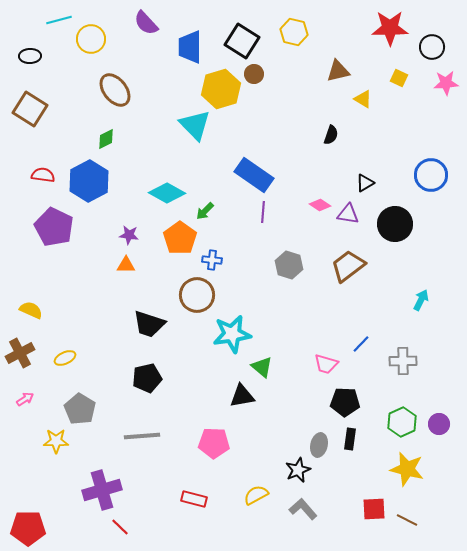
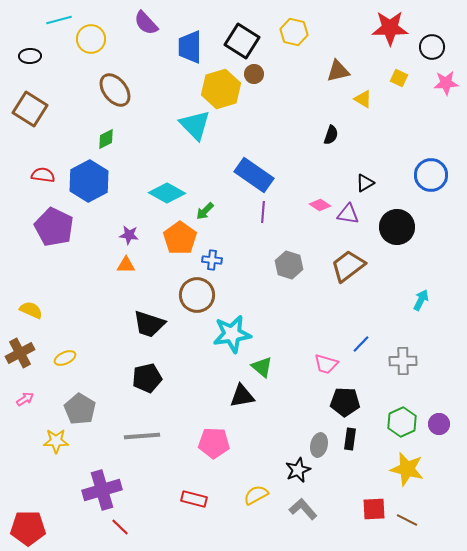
black circle at (395, 224): moved 2 px right, 3 px down
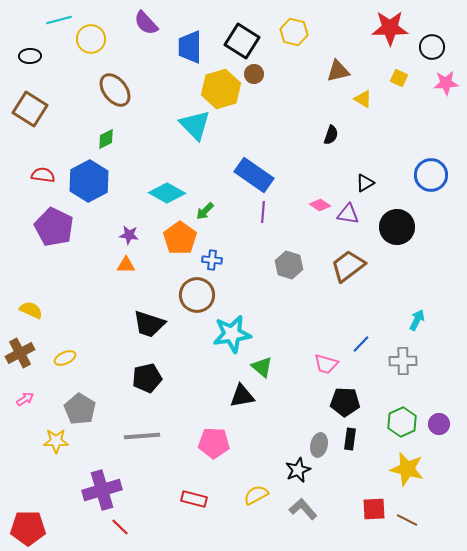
cyan arrow at (421, 300): moved 4 px left, 20 px down
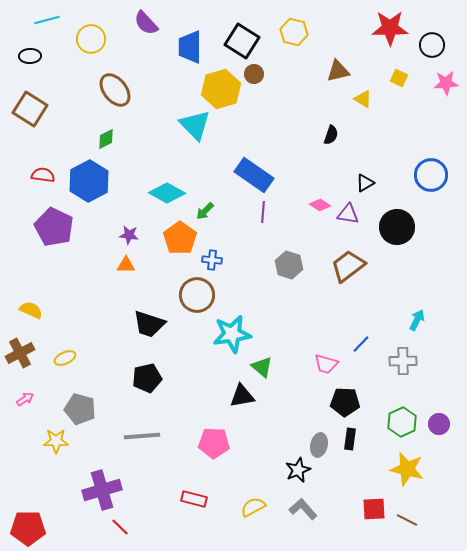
cyan line at (59, 20): moved 12 px left
black circle at (432, 47): moved 2 px up
gray pentagon at (80, 409): rotated 16 degrees counterclockwise
yellow semicircle at (256, 495): moved 3 px left, 12 px down
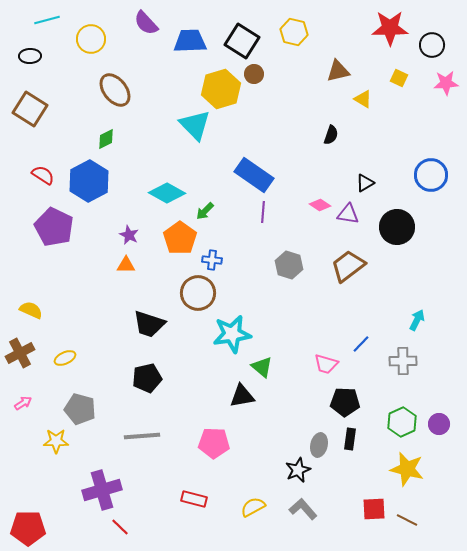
blue trapezoid at (190, 47): moved 6 px up; rotated 88 degrees clockwise
red semicircle at (43, 175): rotated 25 degrees clockwise
purple star at (129, 235): rotated 18 degrees clockwise
brown circle at (197, 295): moved 1 px right, 2 px up
pink arrow at (25, 399): moved 2 px left, 4 px down
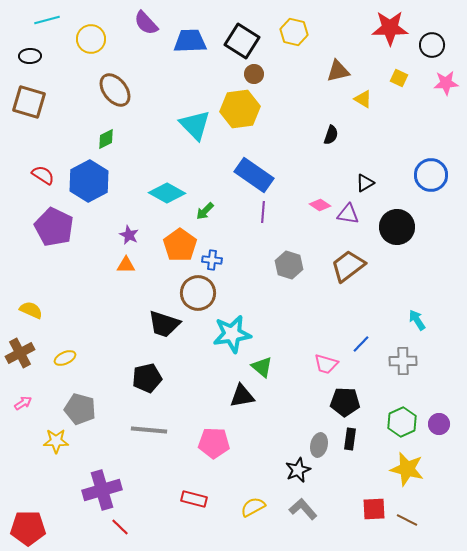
yellow hexagon at (221, 89): moved 19 px right, 20 px down; rotated 9 degrees clockwise
brown square at (30, 109): moved 1 px left, 7 px up; rotated 16 degrees counterclockwise
orange pentagon at (180, 238): moved 7 px down
cyan arrow at (417, 320): rotated 60 degrees counterclockwise
black trapezoid at (149, 324): moved 15 px right
gray line at (142, 436): moved 7 px right, 6 px up; rotated 9 degrees clockwise
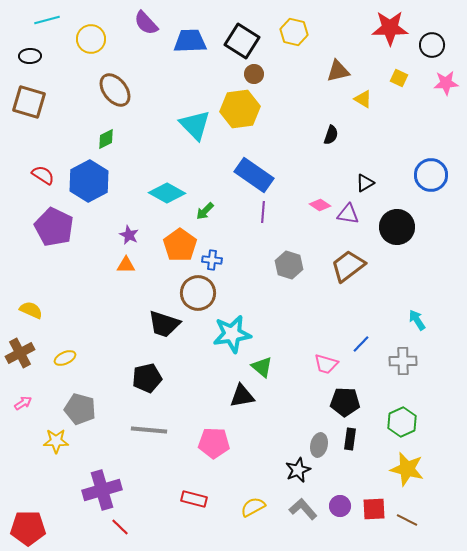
purple circle at (439, 424): moved 99 px left, 82 px down
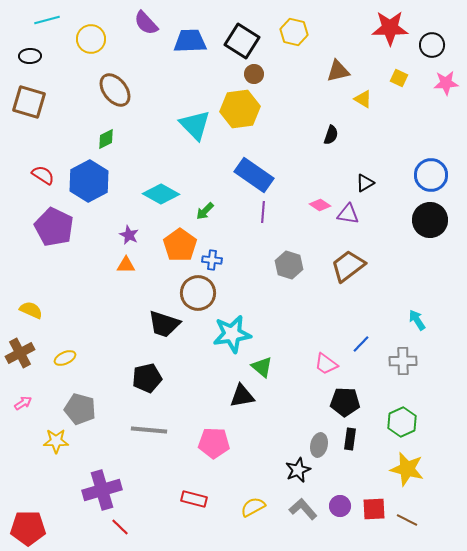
cyan diamond at (167, 193): moved 6 px left, 1 px down
black circle at (397, 227): moved 33 px right, 7 px up
pink trapezoid at (326, 364): rotated 20 degrees clockwise
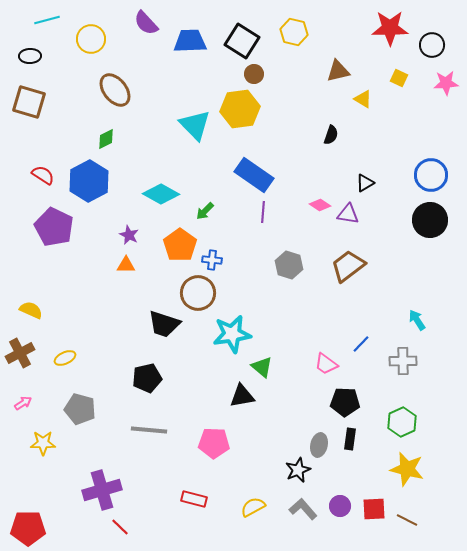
yellow star at (56, 441): moved 13 px left, 2 px down
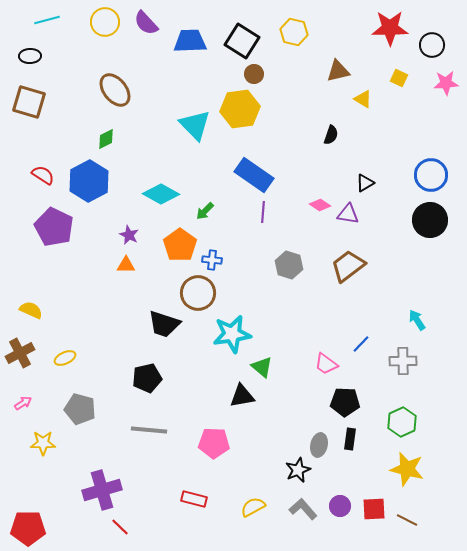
yellow circle at (91, 39): moved 14 px right, 17 px up
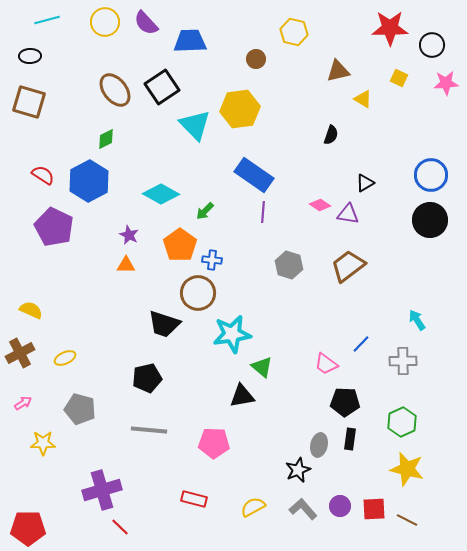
black square at (242, 41): moved 80 px left, 46 px down; rotated 24 degrees clockwise
brown circle at (254, 74): moved 2 px right, 15 px up
